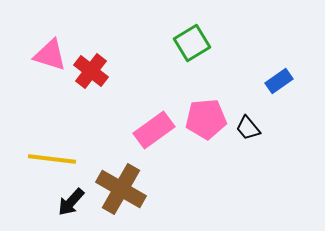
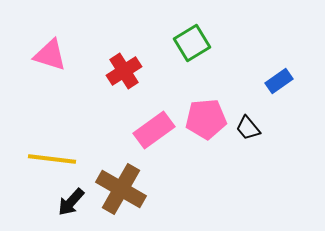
red cross: moved 33 px right; rotated 20 degrees clockwise
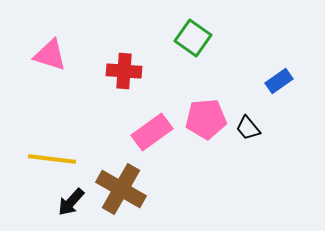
green square: moved 1 px right, 5 px up; rotated 24 degrees counterclockwise
red cross: rotated 36 degrees clockwise
pink rectangle: moved 2 px left, 2 px down
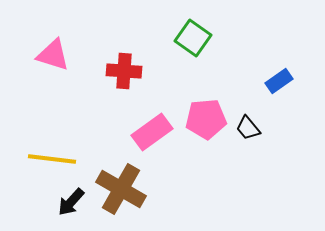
pink triangle: moved 3 px right
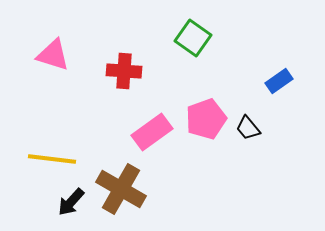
pink pentagon: rotated 15 degrees counterclockwise
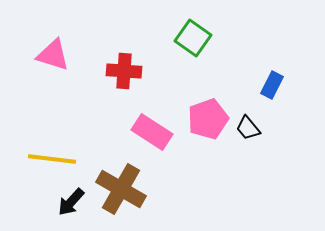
blue rectangle: moved 7 px left, 4 px down; rotated 28 degrees counterclockwise
pink pentagon: moved 2 px right
pink rectangle: rotated 69 degrees clockwise
